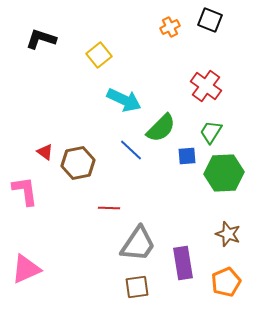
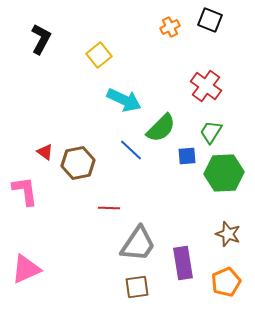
black L-shape: rotated 100 degrees clockwise
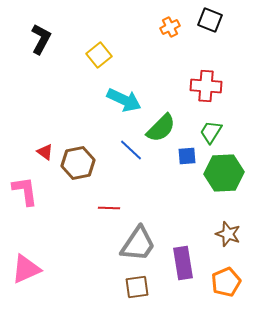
red cross: rotated 32 degrees counterclockwise
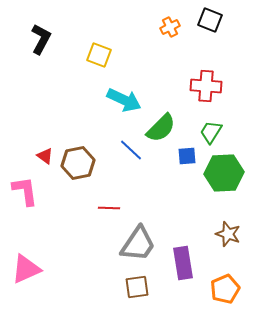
yellow square: rotated 30 degrees counterclockwise
red triangle: moved 4 px down
orange pentagon: moved 1 px left, 7 px down
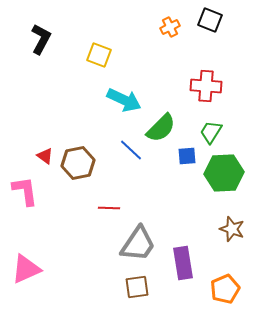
brown star: moved 4 px right, 5 px up
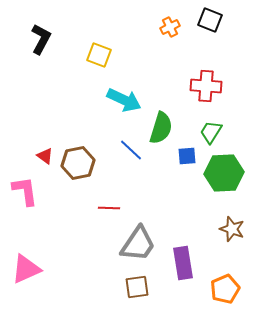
green semicircle: rotated 28 degrees counterclockwise
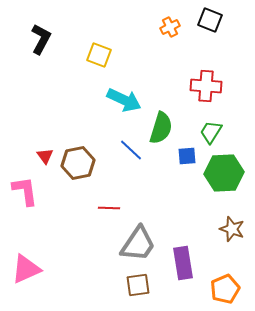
red triangle: rotated 18 degrees clockwise
brown square: moved 1 px right, 2 px up
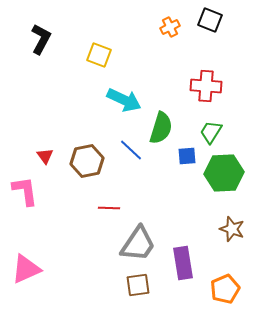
brown hexagon: moved 9 px right, 2 px up
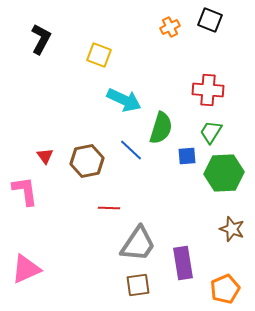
red cross: moved 2 px right, 4 px down
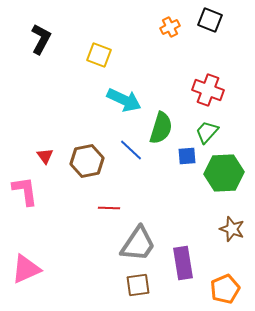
red cross: rotated 16 degrees clockwise
green trapezoid: moved 4 px left; rotated 10 degrees clockwise
